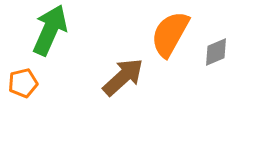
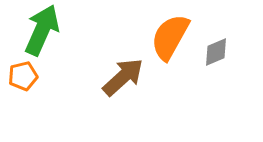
green arrow: moved 8 px left
orange semicircle: moved 3 px down
orange pentagon: moved 7 px up
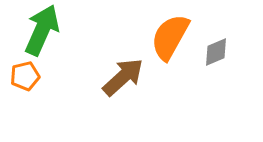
orange pentagon: moved 2 px right
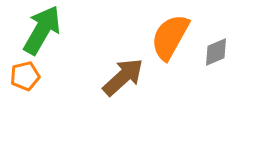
green arrow: rotated 6 degrees clockwise
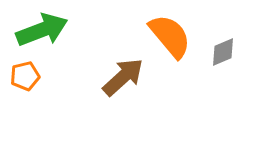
green arrow: rotated 39 degrees clockwise
orange semicircle: moved 1 px up; rotated 111 degrees clockwise
gray diamond: moved 7 px right
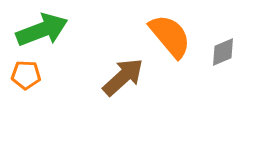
orange pentagon: moved 1 px right, 1 px up; rotated 16 degrees clockwise
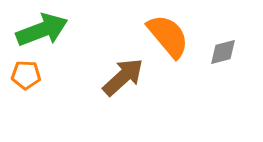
orange semicircle: moved 2 px left
gray diamond: rotated 8 degrees clockwise
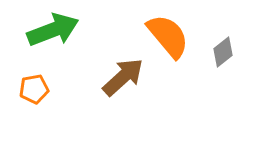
green arrow: moved 11 px right
gray diamond: rotated 24 degrees counterclockwise
orange pentagon: moved 8 px right, 14 px down; rotated 12 degrees counterclockwise
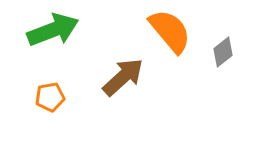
orange semicircle: moved 2 px right, 5 px up
orange pentagon: moved 16 px right, 8 px down
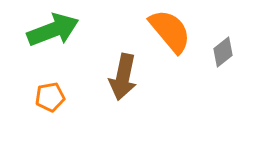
brown arrow: rotated 144 degrees clockwise
